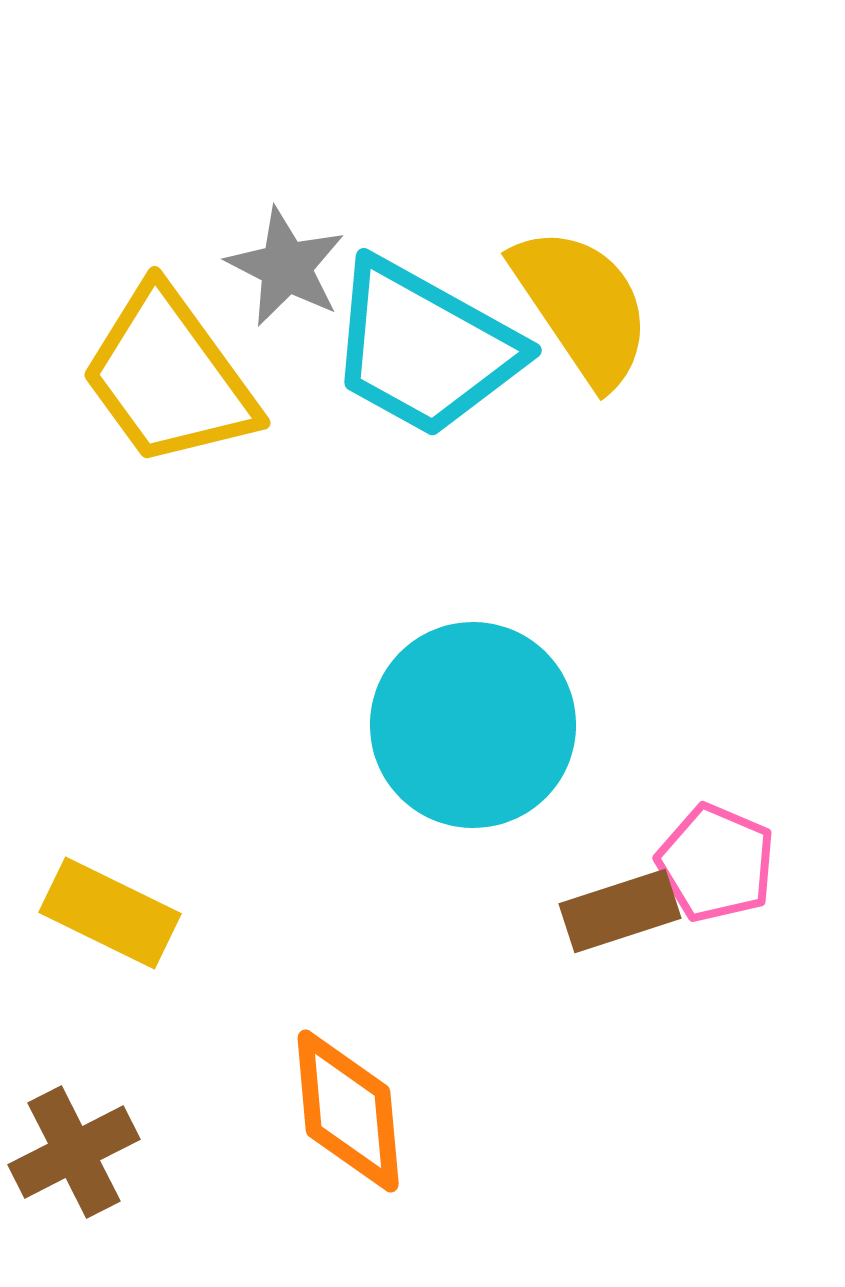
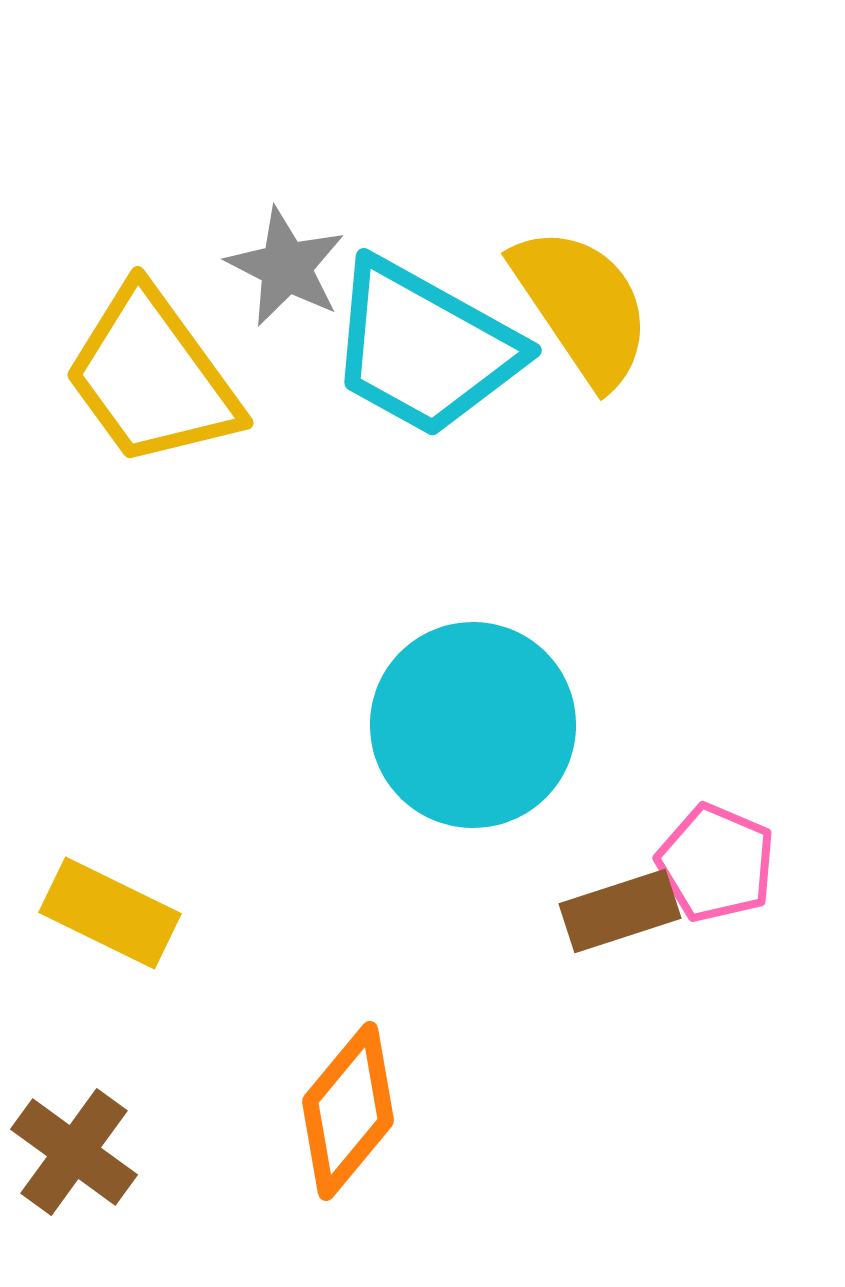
yellow trapezoid: moved 17 px left
orange diamond: rotated 45 degrees clockwise
brown cross: rotated 27 degrees counterclockwise
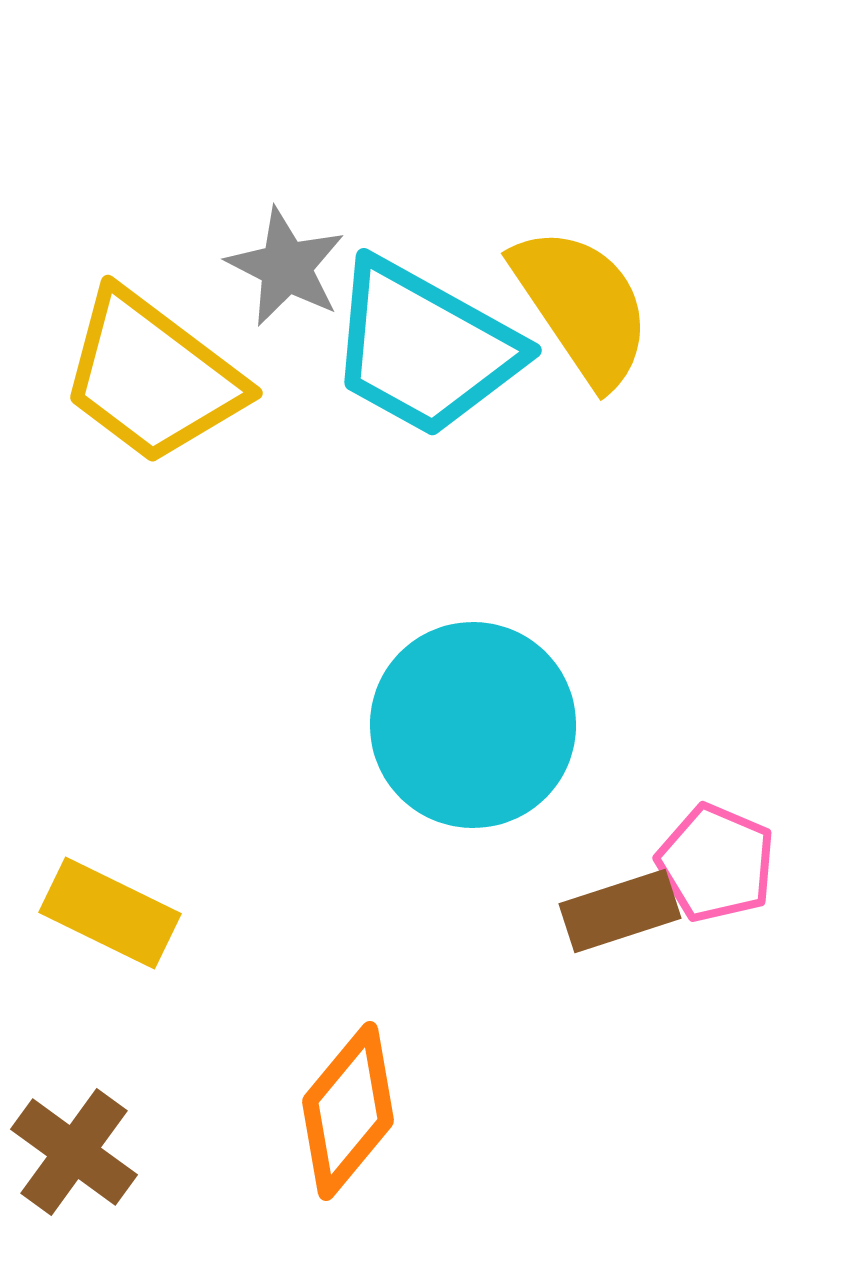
yellow trapezoid: rotated 17 degrees counterclockwise
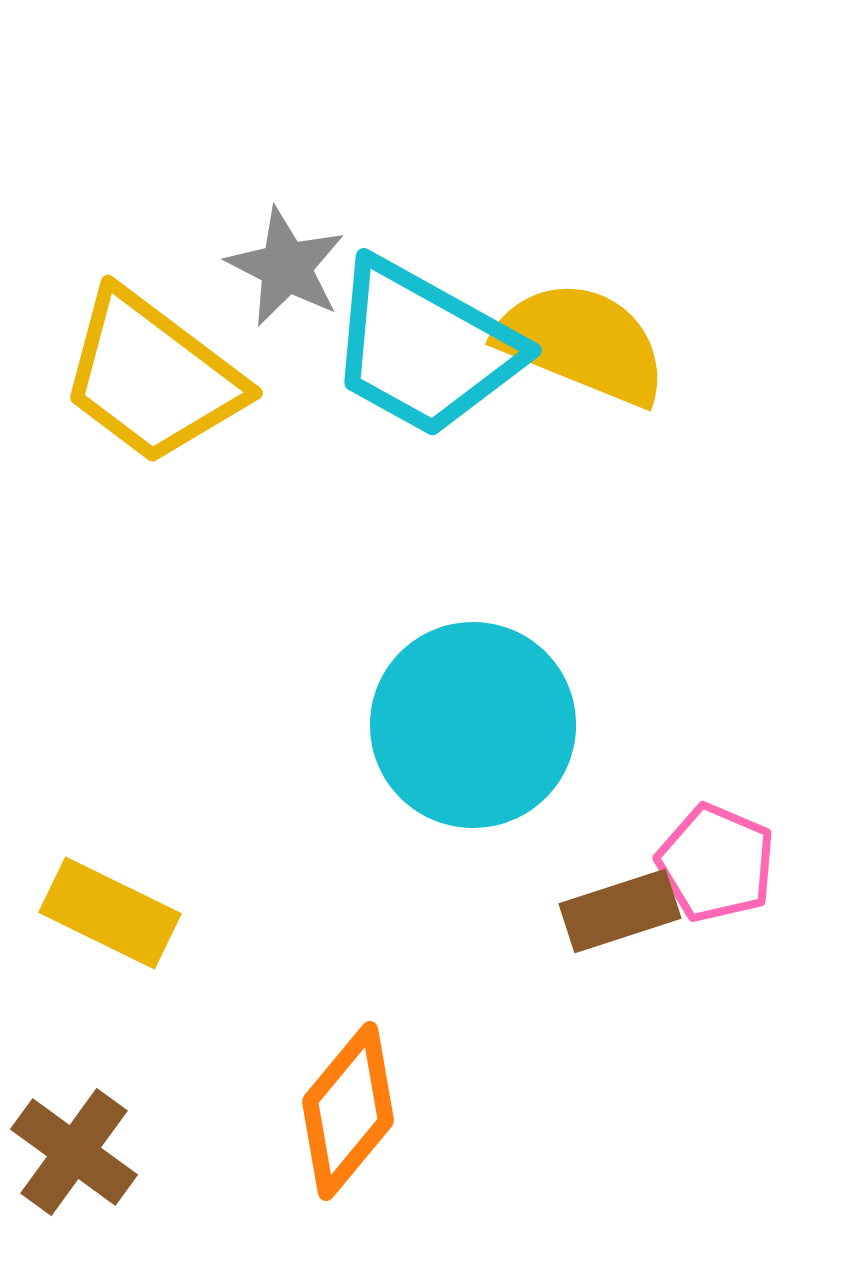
yellow semicircle: moved 37 px down; rotated 34 degrees counterclockwise
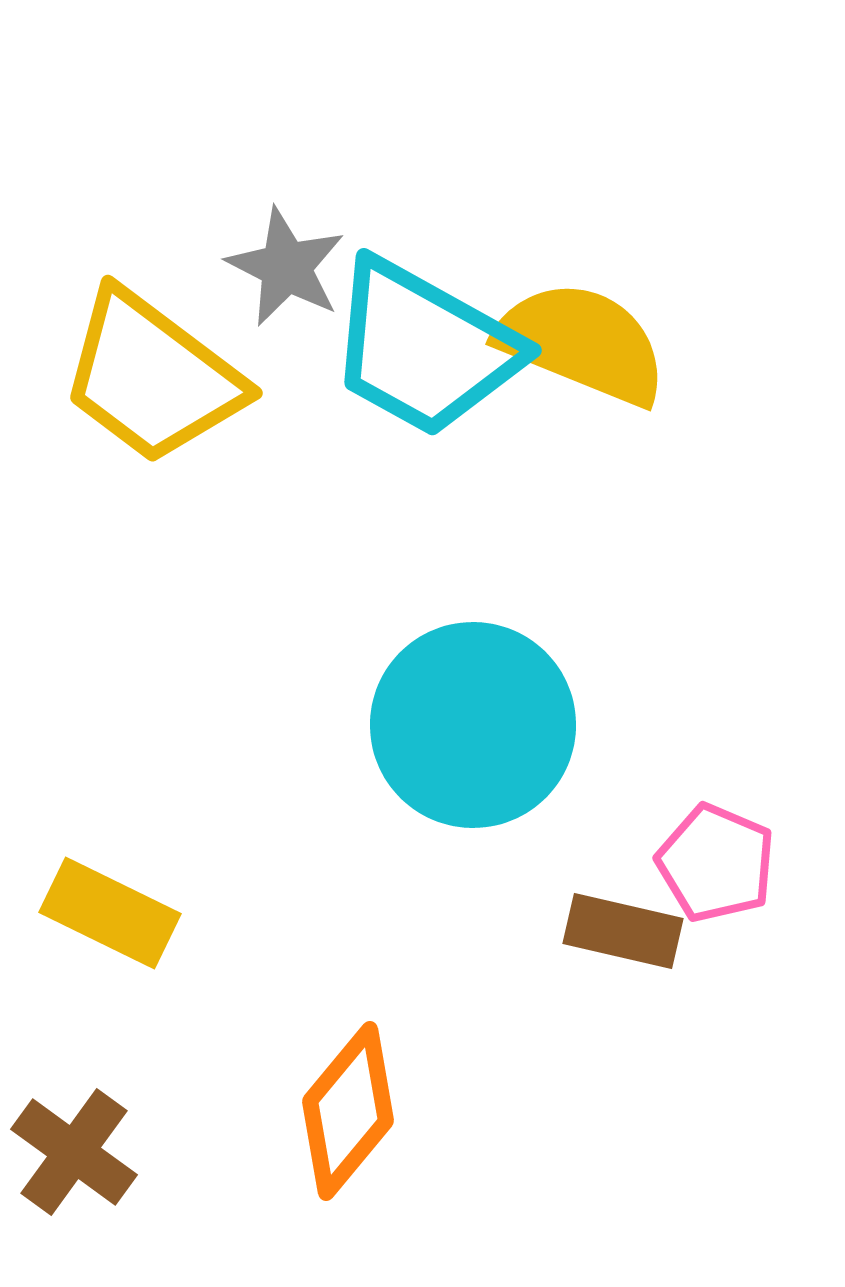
brown rectangle: moved 3 px right, 20 px down; rotated 31 degrees clockwise
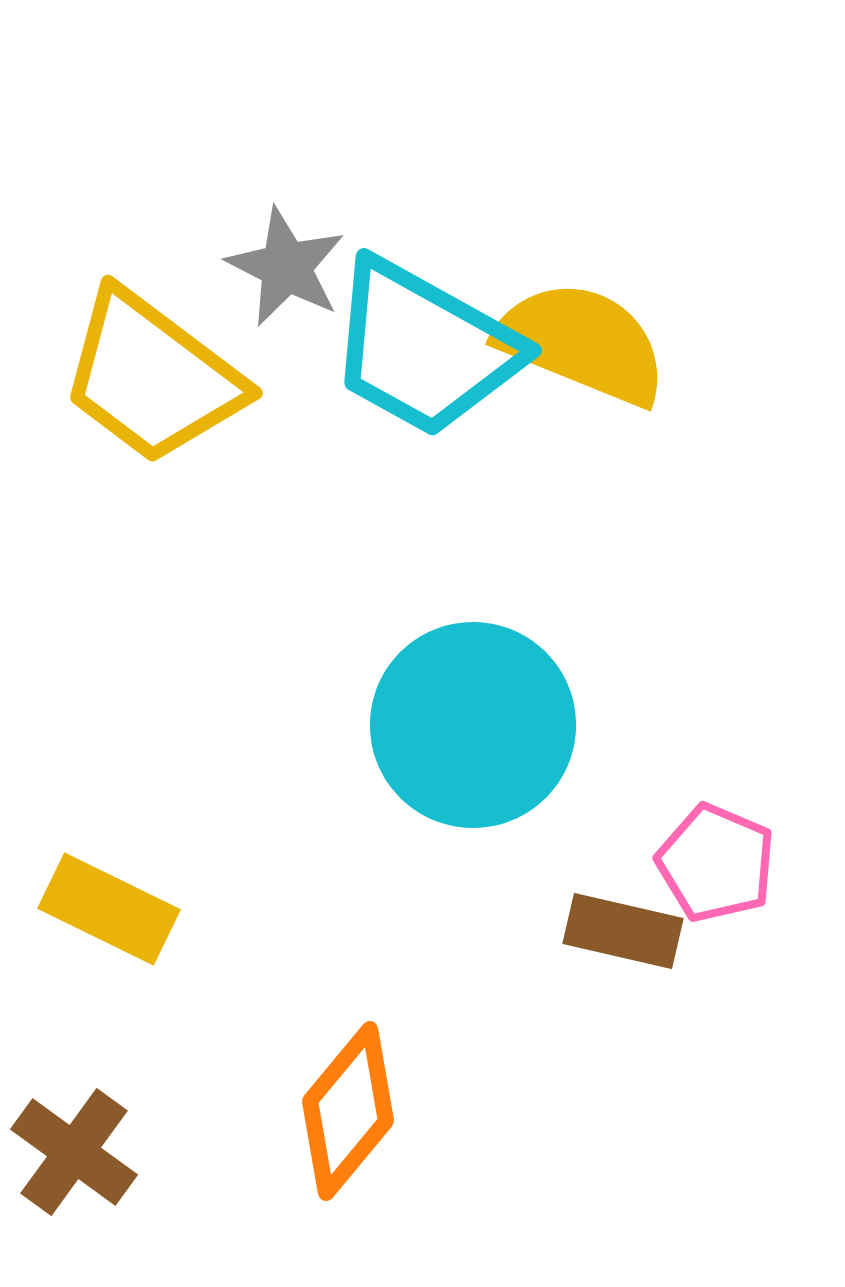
yellow rectangle: moved 1 px left, 4 px up
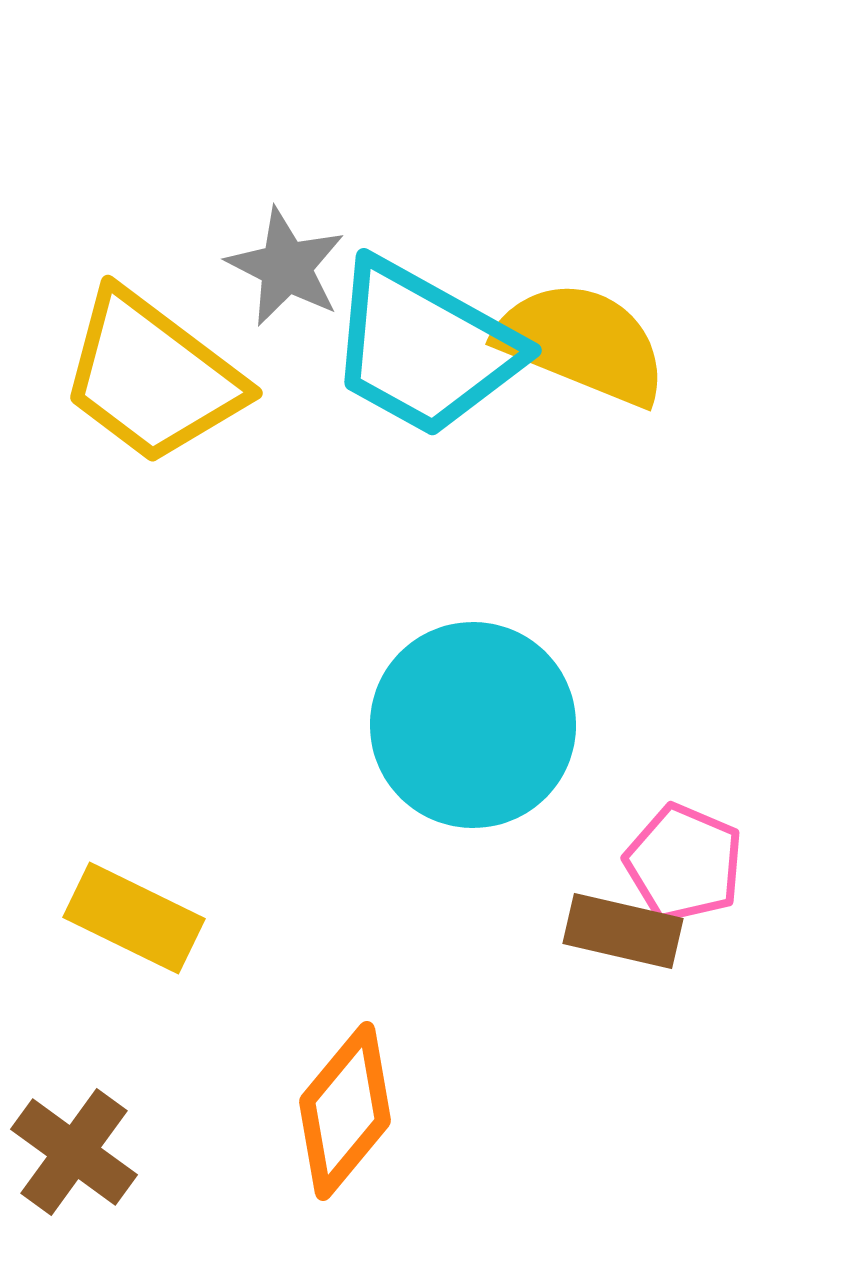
pink pentagon: moved 32 px left
yellow rectangle: moved 25 px right, 9 px down
orange diamond: moved 3 px left
